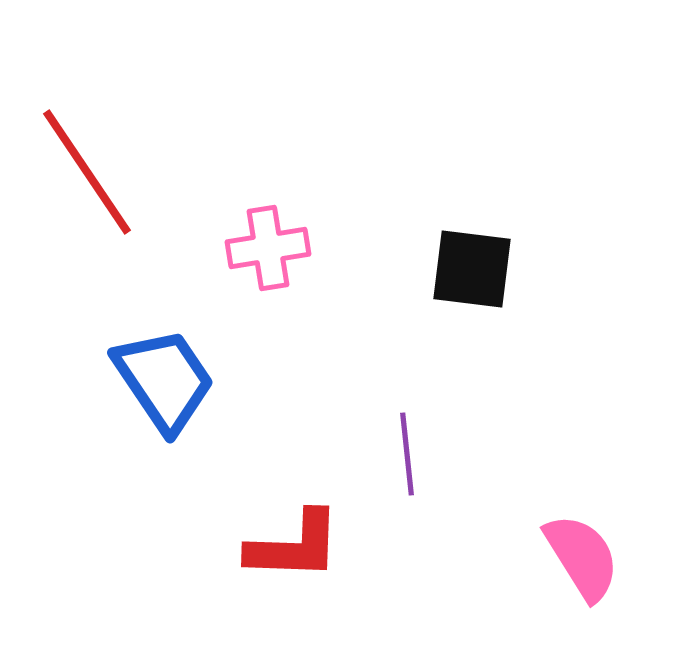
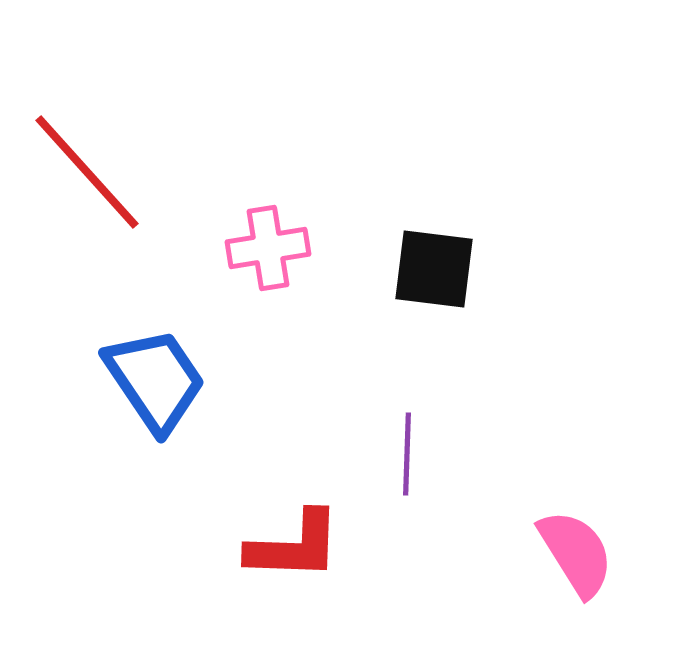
red line: rotated 8 degrees counterclockwise
black square: moved 38 px left
blue trapezoid: moved 9 px left
purple line: rotated 8 degrees clockwise
pink semicircle: moved 6 px left, 4 px up
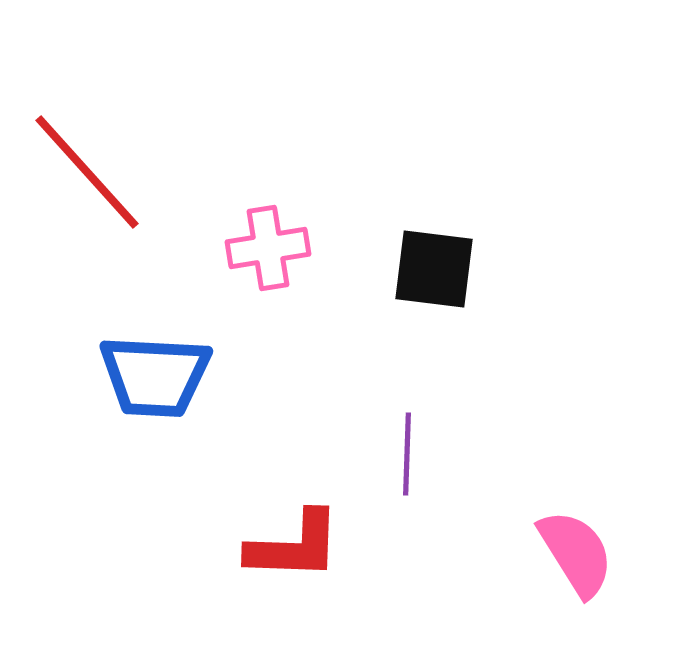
blue trapezoid: moved 4 px up; rotated 127 degrees clockwise
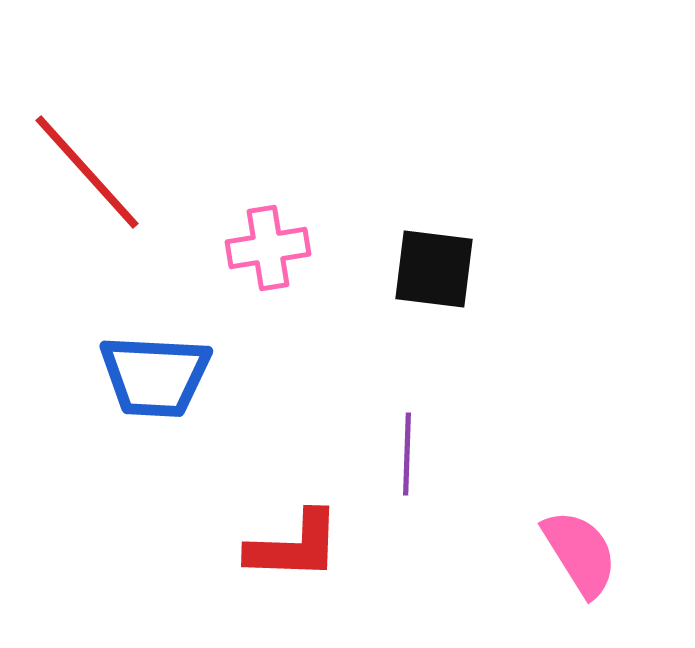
pink semicircle: moved 4 px right
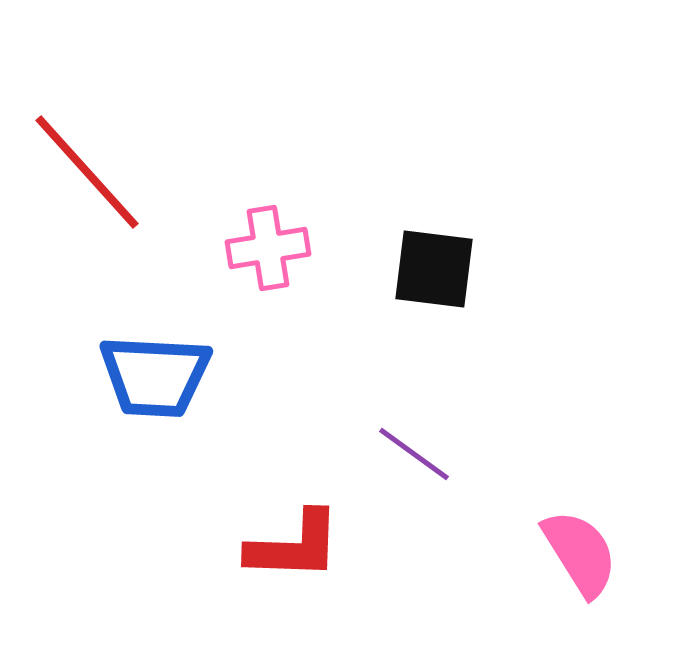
purple line: moved 7 px right; rotated 56 degrees counterclockwise
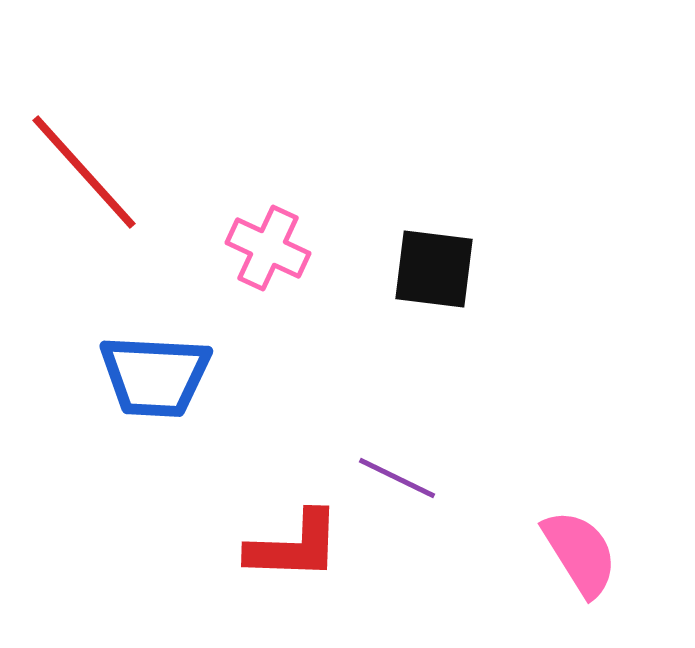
red line: moved 3 px left
pink cross: rotated 34 degrees clockwise
purple line: moved 17 px left, 24 px down; rotated 10 degrees counterclockwise
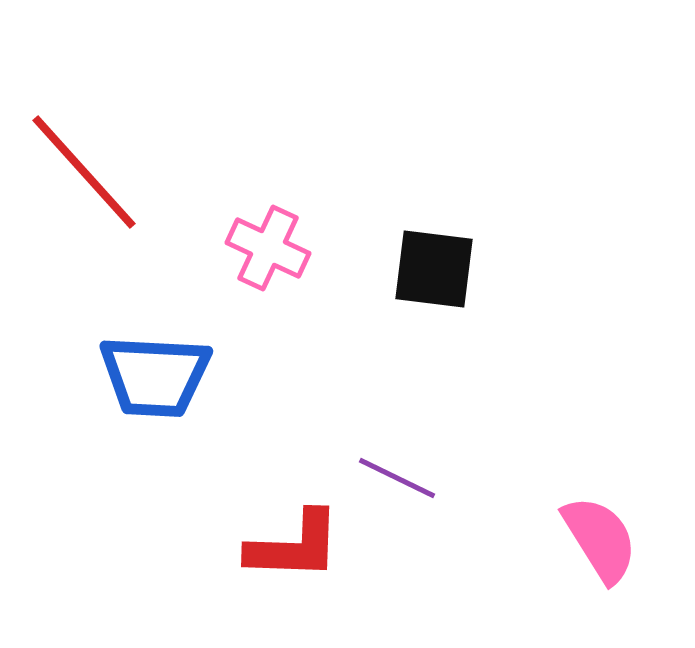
pink semicircle: moved 20 px right, 14 px up
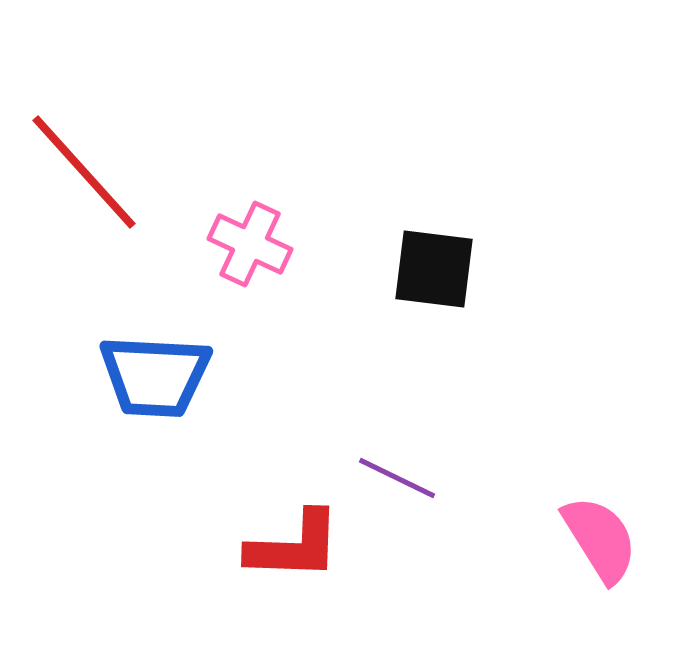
pink cross: moved 18 px left, 4 px up
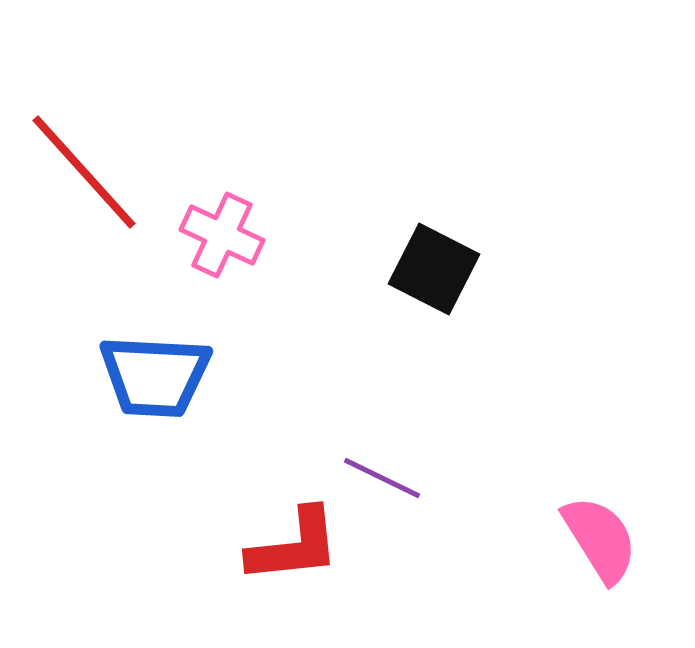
pink cross: moved 28 px left, 9 px up
black square: rotated 20 degrees clockwise
purple line: moved 15 px left
red L-shape: rotated 8 degrees counterclockwise
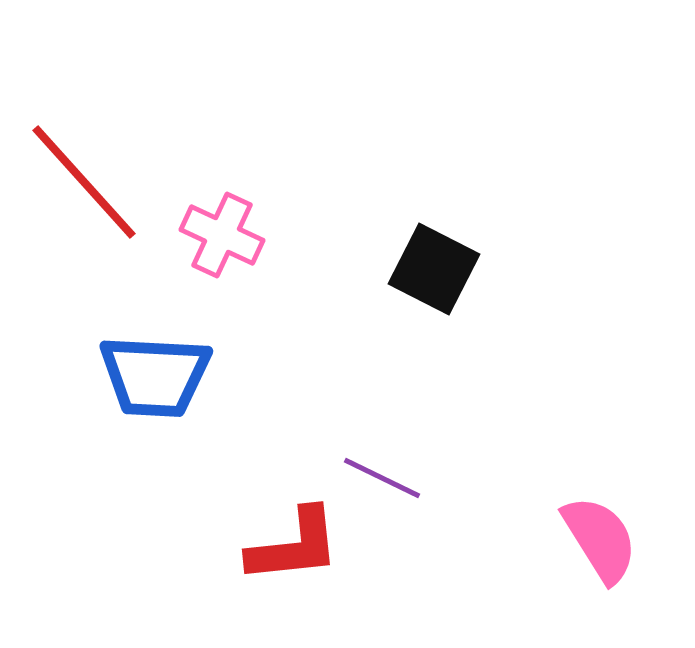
red line: moved 10 px down
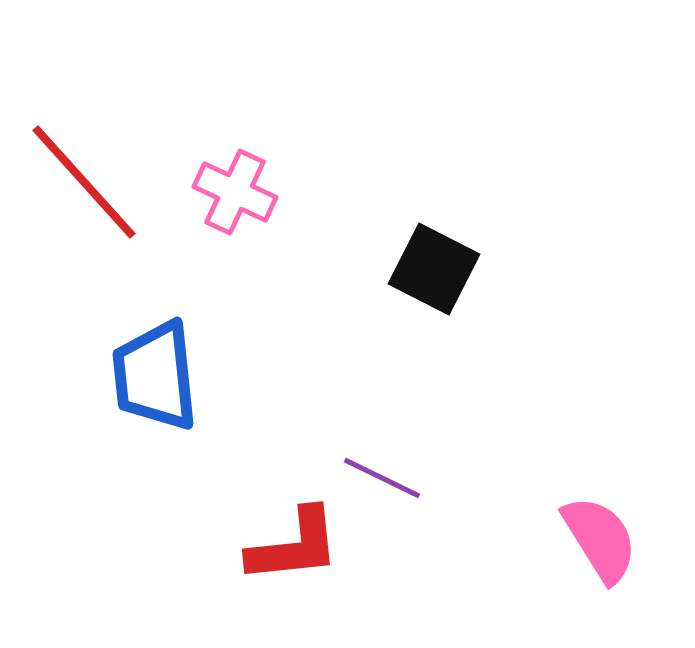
pink cross: moved 13 px right, 43 px up
blue trapezoid: rotated 81 degrees clockwise
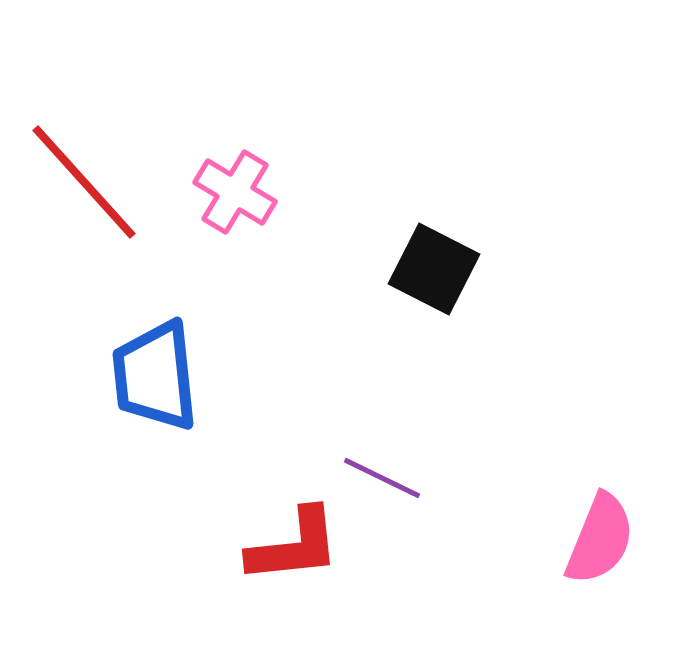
pink cross: rotated 6 degrees clockwise
pink semicircle: rotated 54 degrees clockwise
